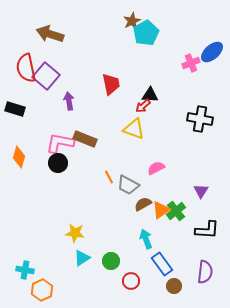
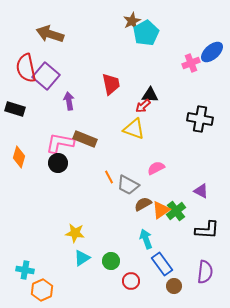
purple triangle: rotated 35 degrees counterclockwise
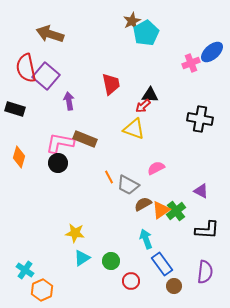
cyan cross: rotated 24 degrees clockwise
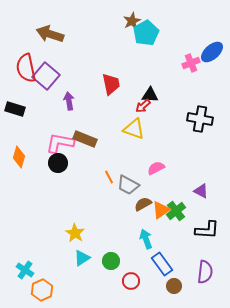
yellow star: rotated 24 degrees clockwise
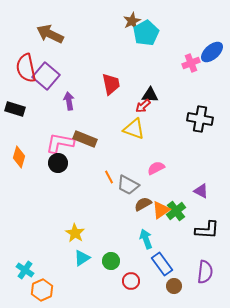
brown arrow: rotated 8 degrees clockwise
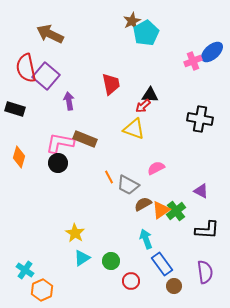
pink cross: moved 2 px right, 2 px up
purple semicircle: rotated 15 degrees counterclockwise
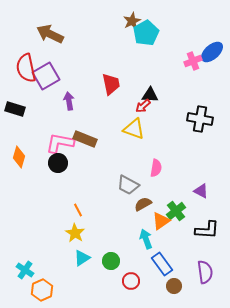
purple square: rotated 20 degrees clockwise
pink semicircle: rotated 126 degrees clockwise
orange line: moved 31 px left, 33 px down
orange triangle: moved 11 px down
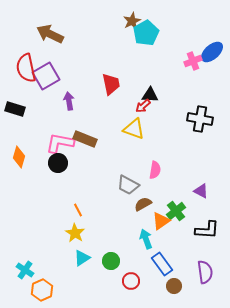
pink semicircle: moved 1 px left, 2 px down
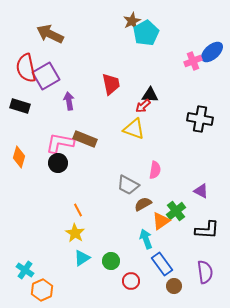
black rectangle: moved 5 px right, 3 px up
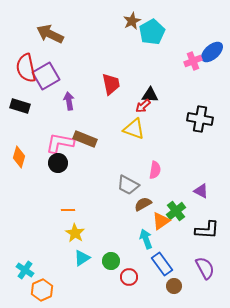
cyan pentagon: moved 6 px right, 1 px up
orange line: moved 10 px left; rotated 64 degrees counterclockwise
purple semicircle: moved 4 px up; rotated 20 degrees counterclockwise
red circle: moved 2 px left, 4 px up
